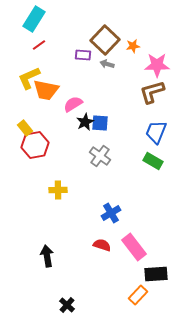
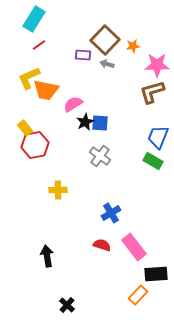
blue trapezoid: moved 2 px right, 5 px down
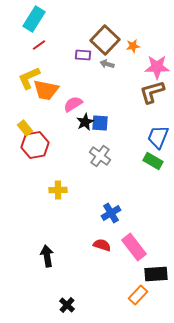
pink star: moved 2 px down
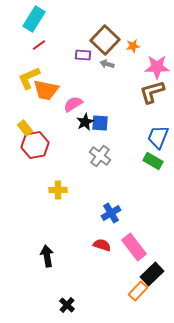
black rectangle: moved 4 px left; rotated 40 degrees counterclockwise
orange rectangle: moved 4 px up
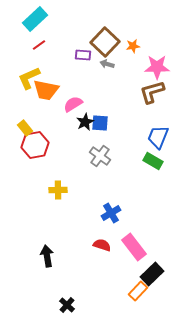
cyan rectangle: moved 1 px right; rotated 15 degrees clockwise
brown square: moved 2 px down
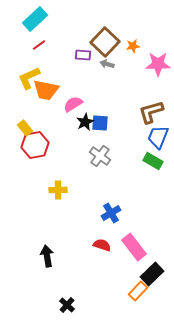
pink star: moved 1 px right, 3 px up
brown L-shape: moved 1 px left, 20 px down
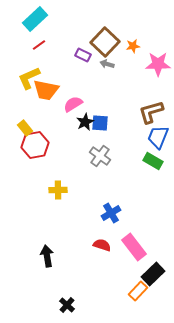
purple rectangle: rotated 21 degrees clockwise
black rectangle: moved 1 px right
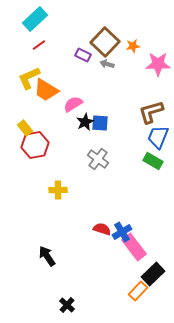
orange trapezoid: rotated 20 degrees clockwise
gray cross: moved 2 px left, 3 px down
blue cross: moved 11 px right, 19 px down
red semicircle: moved 16 px up
black arrow: rotated 25 degrees counterclockwise
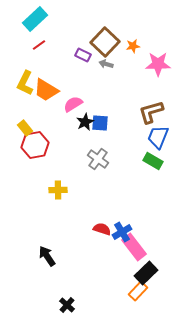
gray arrow: moved 1 px left
yellow L-shape: moved 4 px left, 5 px down; rotated 40 degrees counterclockwise
black rectangle: moved 7 px left, 1 px up
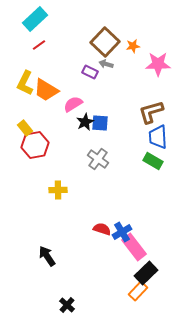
purple rectangle: moved 7 px right, 17 px down
blue trapezoid: rotated 25 degrees counterclockwise
